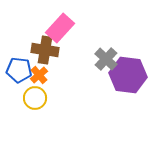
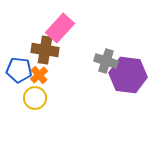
gray cross: moved 2 px down; rotated 25 degrees counterclockwise
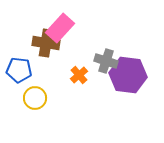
brown cross: moved 1 px right, 7 px up
orange cross: moved 40 px right
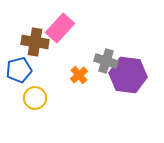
brown cross: moved 11 px left, 1 px up
blue pentagon: rotated 20 degrees counterclockwise
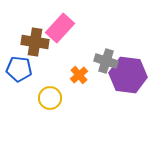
blue pentagon: moved 1 px up; rotated 20 degrees clockwise
yellow circle: moved 15 px right
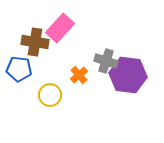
yellow circle: moved 3 px up
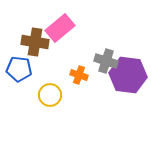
pink rectangle: rotated 8 degrees clockwise
orange cross: rotated 30 degrees counterclockwise
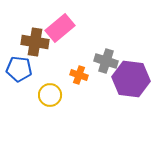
purple hexagon: moved 3 px right, 4 px down
